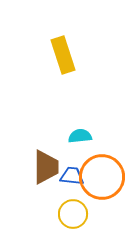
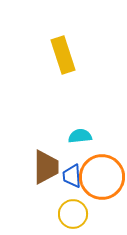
blue trapezoid: rotated 100 degrees counterclockwise
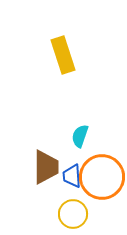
cyan semicircle: rotated 65 degrees counterclockwise
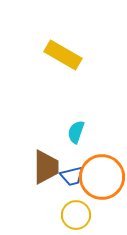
yellow rectangle: rotated 42 degrees counterclockwise
cyan semicircle: moved 4 px left, 4 px up
blue trapezoid: rotated 100 degrees counterclockwise
yellow circle: moved 3 px right, 1 px down
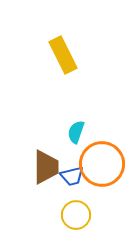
yellow rectangle: rotated 33 degrees clockwise
orange circle: moved 13 px up
